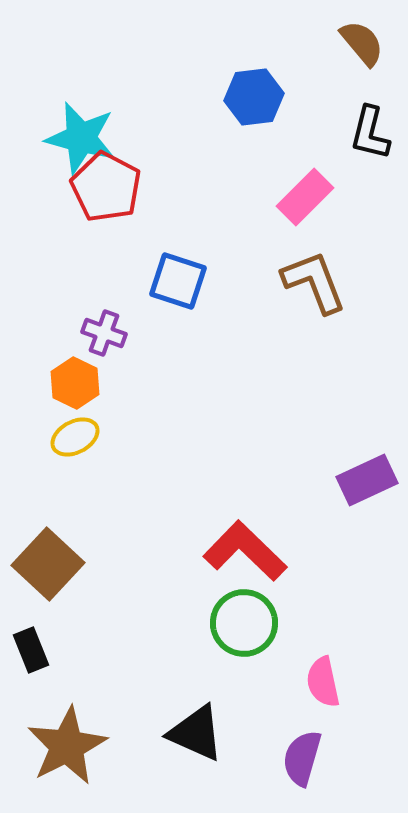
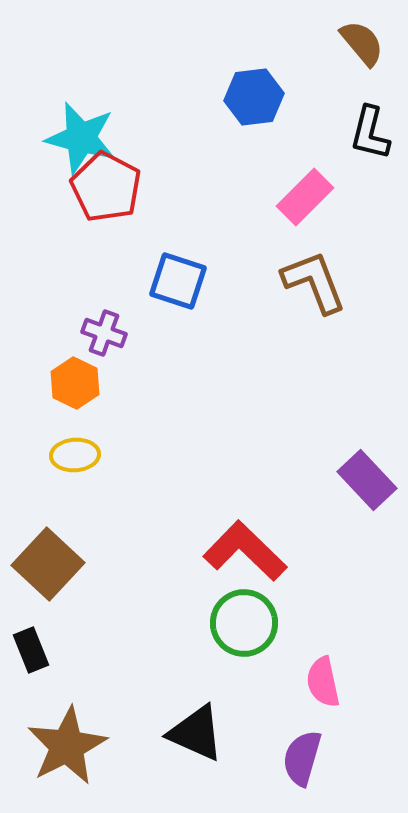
yellow ellipse: moved 18 px down; rotated 24 degrees clockwise
purple rectangle: rotated 72 degrees clockwise
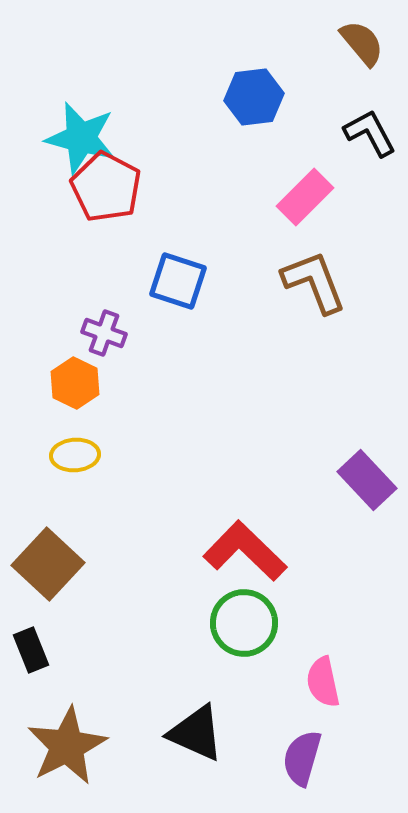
black L-shape: rotated 138 degrees clockwise
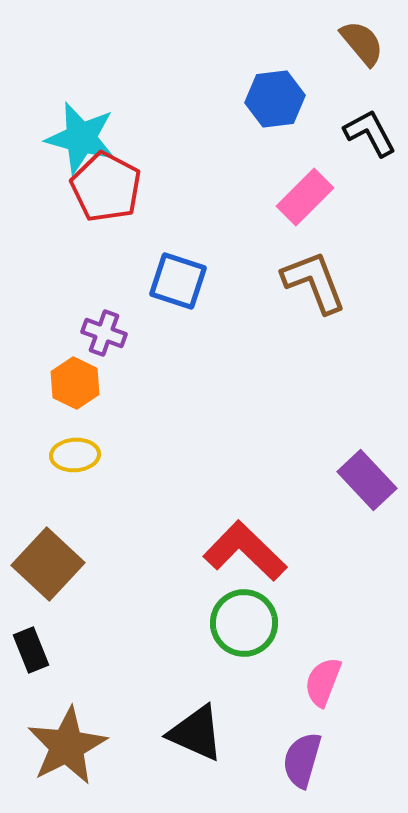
blue hexagon: moved 21 px right, 2 px down
pink semicircle: rotated 33 degrees clockwise
purple semicircle: moved 2 px down
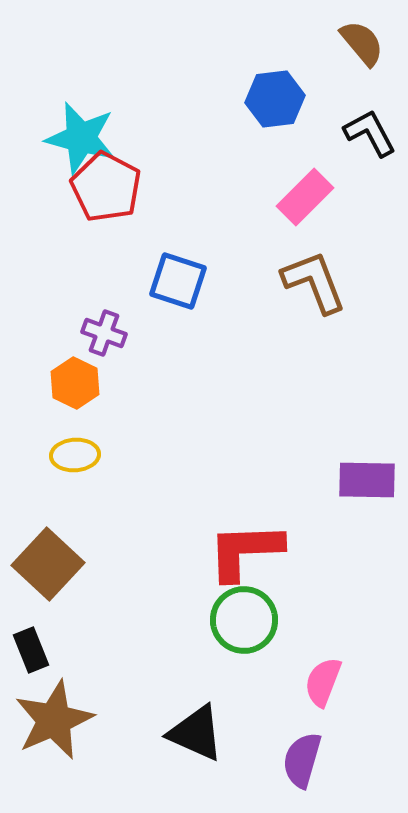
purple rectangle: rotated 46 degrees counterclockwise
red L-shape: rotated 46 degrees counterclockwise
green circle: moved 3 px up
brown star: moved 13 px left, 26 px up; rotated 4 degrees clockwise
